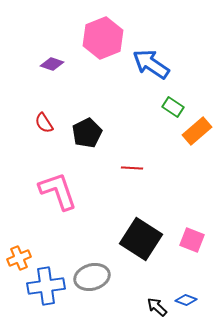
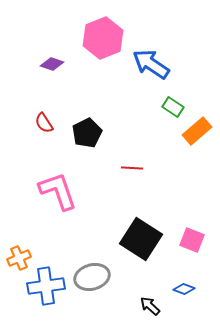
blue diamond: moved 2 px left, 11 px up
black arrow: moved 7 px left, 1 px up
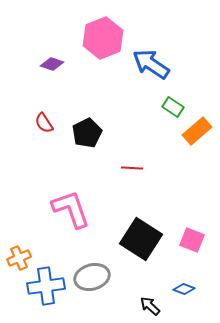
pink L-shape: moved 13 px right, 18 px down
